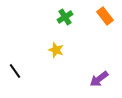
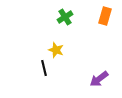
orange rectangle: rotated 54 degrees clockwise
black line: moved 29 px right, 3 px up; rotated 21 degrees clockwise
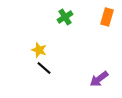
orange rectangle: moved 2 px right, 1 px down
yellow star: moved 17 px left
black line: rotated 35 degrees counterclockwise
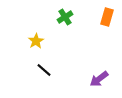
yellow star: moved 3 px left, 9 px up; rotated 21 degrees clockwise
black line: moved 2 px down
